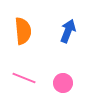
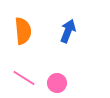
pink line: rotated 10 degrees clockwise
pink circle: moved 6 px left
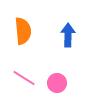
blue arrow: moved 4 px down; rotated 20 degrees counterclockwise
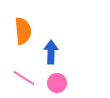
blue arrow: moved 17 px left, 17 px down
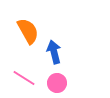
orange semicircle: moved 5 px right; rotated 24 degrees counterclockwise
blue arrow: moved 3 px right; rotated 15 degrees counterclockwise
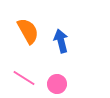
blue arrow: moved 7 px right, 11 px up
pink circle: moved 1 px down
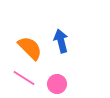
orange semicircle: moved 2 px right, 17 px down; rotated 16 degrees counterclockwise
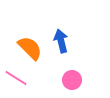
pink line: moved 8 px left
pink circle: moved 15 px right, 4 px up
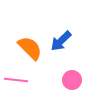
blue arrow: rotated 120 degrees counterclockwise
pink line: moved 2 px down; rotated 25 degrees counterclockwise
